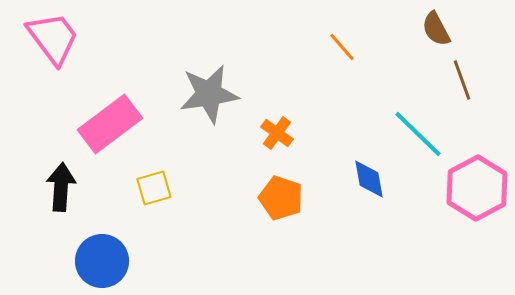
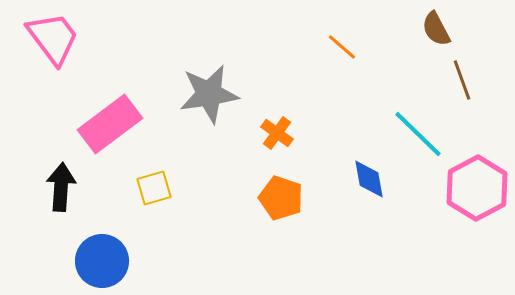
orange line: rotated 8 degrees counterclockwise
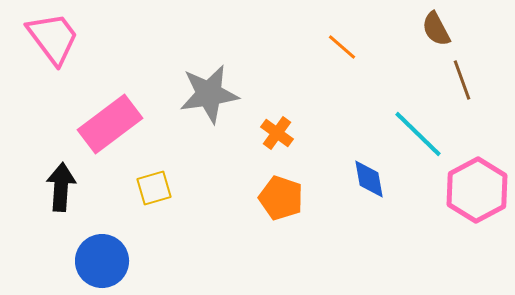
pink hexagon: moved 2 px down
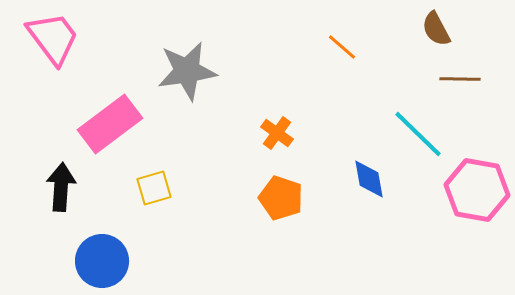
brown line: moved 2 px left, 1 px up; rotated 69 degrees counterclockwise
gray star: moved 22 px left, 23 px up
pink hexagon: rotated 22 degrees counterclockwise
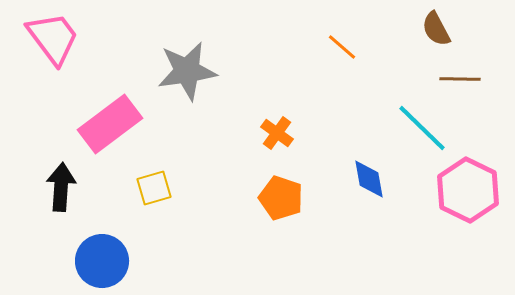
cyan line: moved 4 px right, 6 px up
pink hexagon: moved 9 px left; rotated 16 degrees clockwise
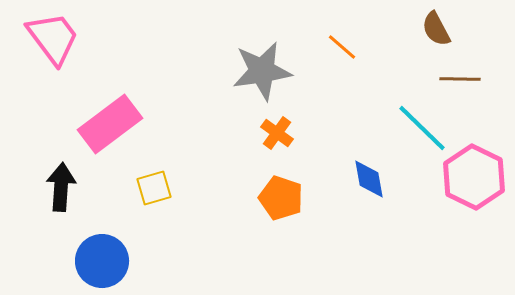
gray star: moved 75 px right
pink hexagon: moved 6 px right, 13 px up
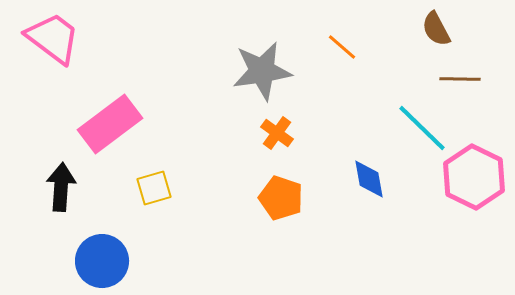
pink trapezoid: rotated 16 degrees counterclockwise
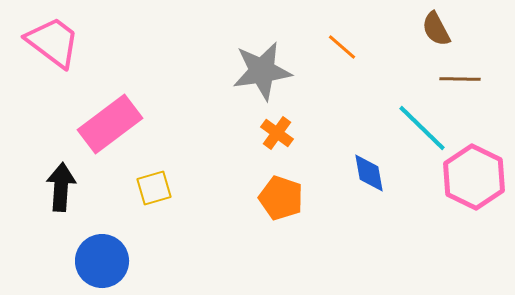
pink trapezoid: moved 4 px down
blue diamond: moved 6 px up
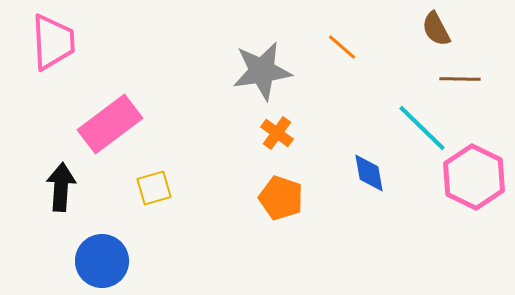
pink trapezoid: rotated 50 degrees clockwise
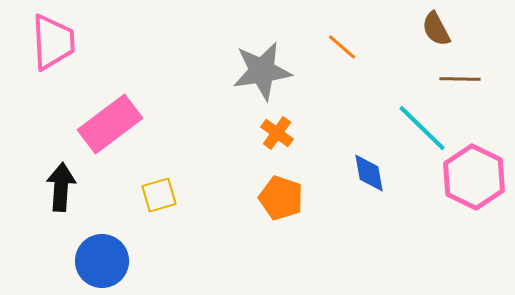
yellow square: moved 5 px right, 7 px down
